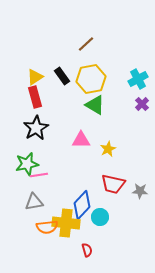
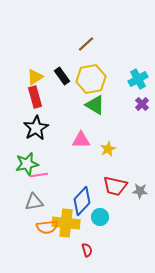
red trapezoid: moved 2 px right, 2 px down
blue diamond: moved 4 px up
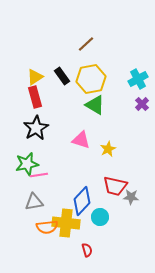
pink triangle: rotated 18 degrees clockwise
gray star: moved 9 px left, 6 px down
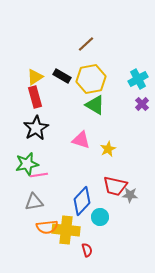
black rectangle: rotated 24 degrees counterclockwise
gray star: moved 1 px left, 2 px up
yellow cross: moved 7 px down
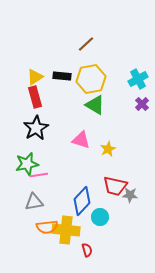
black rectangle: rotated 24 degrees counterclockwise
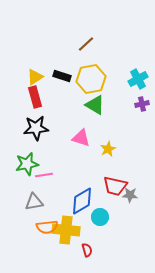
black rectangle: rotated 12 degrees clockwise
purple cross: rotated 32 degrees clockwise
black star: rotated 25 degrees clockwise
pink triangle: moved 2 px up
pink line: moved 5 px right
blue diamond: rotated 16 degrees clockwise
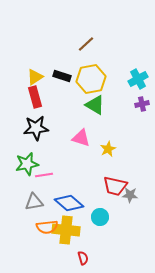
blue diamond: moved 13 px left, 2 px down; rotated 72 degrees clockwise
red semicircle: moved 4 px left, 8 px down
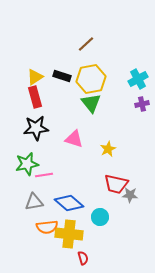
green triangle: moved 4 px left, 2 px up; rotated 20 degrees clockwise
pink triangle: moved 7 px left, 1 px down
red trapezoid: moved 1 px right, 2 px up
yellow cross: moved 3 px right, 4 px down
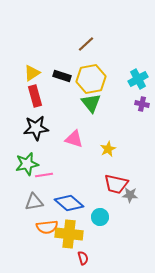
yellow triangle: moved 3 px left, 4 px up
red rectangle: moved 1 px up
purple cross: rotated 24 degrees clockwise
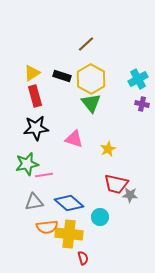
yellow hexagon: rotated 20 degrees counterclockwise
